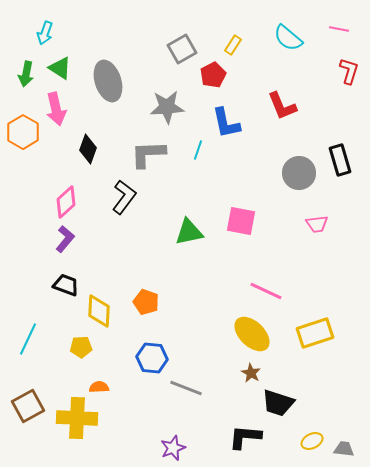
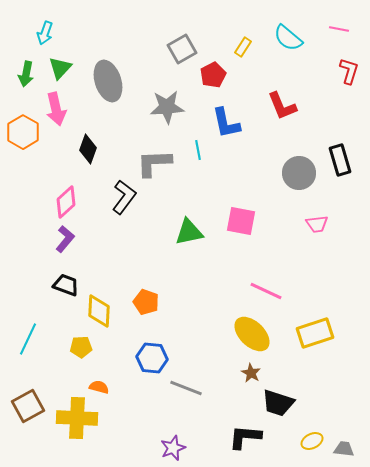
yellow rectangle at (233, 45): moved 10 px right, 2 px down
green triangle at (60, 68): rotated 40 degrees clockwise
cyan line at (198, 150): rotated 30 degrees counterclockwise
gray L-shape at (148, 154): moved 6 px right, 9 px down
orange semicircle at (99, 387): rotated 18 degrees clockwise
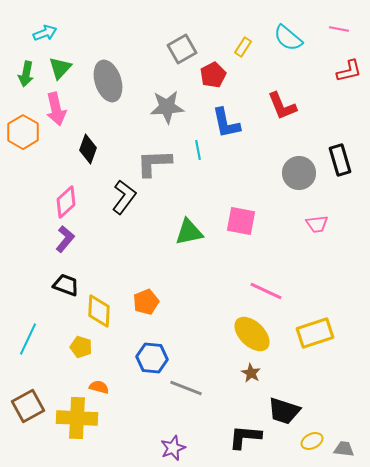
cyan arrow at (45, 33): rotated 130 degrees counterclockwise
red L-shape at (349, 71): rotated 60 degrees clockwise
orange pentagon at (146, 302): rotated 30 degrees clockwise
yellow pentagon at (81, 347): rotated 20 degrees clockwise
black trapezoid at (278, 403): moved 6 px right, 8 px down
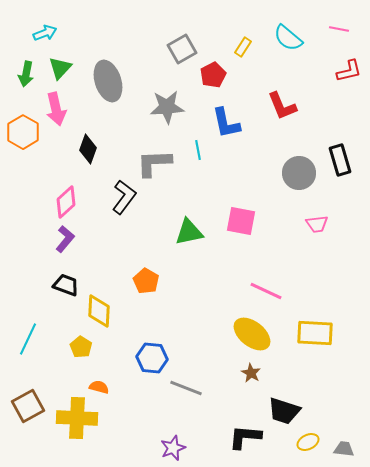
orange pentagon at (146, 302): moved 21 px up; rotated 20 degrees counterclockwise
yellow rectangle at (315, 333): rotated 21 degrees clockwise
yellow ellipse at (252, 334): rotated 6 degrees counterclockwise
yellow pentagon at (81, 347): rotated 15 degrees clockwise
yellow ellipse at (312, 441): moved 4 px left, 1 px down
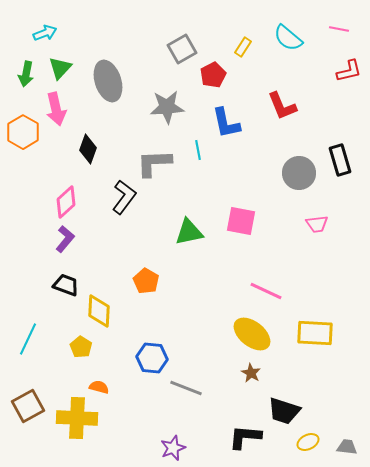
gray trapezoid at (344, 449): moved 3 px right, 2 px up
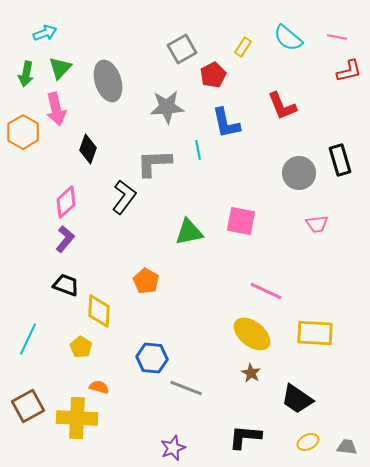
pink line at (339, 29): moved 2 px left, 8 px down
black trapezoid at (284, 411): moved 13 px right, 12 px up; rotated 16 degrees clockwise
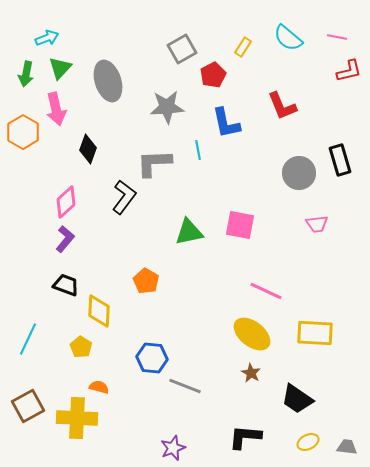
cyan arrow at (45, 33): moved 2 px right, 5 px down
pink square at (241, 221): moved 1 px left, 4 px down
gray line at (186, 388): moved 1 px left, 2 px up
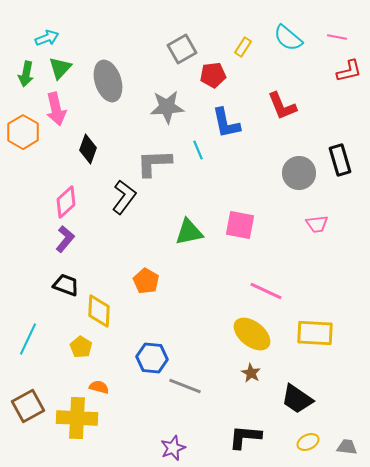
red pentagon at (213, 75): rotated 20 degrees clockwise
cyan line at (198, 150): rotated 12 degrees counterclockwise
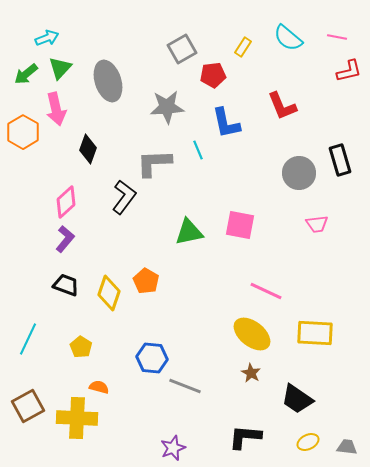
green arrow at (26, 74): rotated 40 degrees clockwise
yellow diamond at (99, 311): moved 10 px right, 18 px up; rotated 16 degrees clockwise
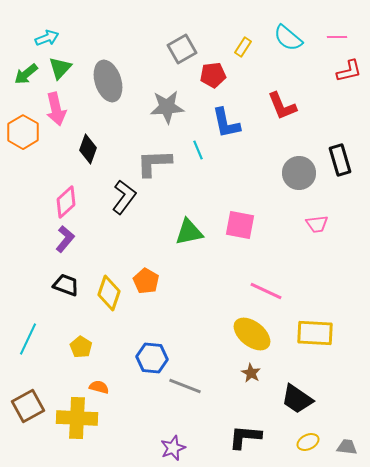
pink line at (337, 37): rotated 12 degrees counterclockwise
